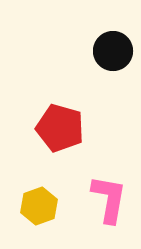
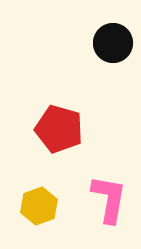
black circle: moved 8 px up
red pentagon: moved 1 px left, 1 px down
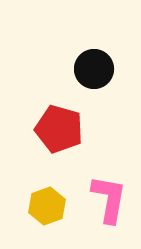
black circle: moved 19 px left, 26 px down
yellow hexagon: moved 8 px right
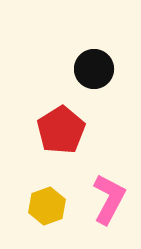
red pentagon: moved 2 px right, 1 px down; rotated 24 degrees clockwise
pink L-shape: rotated 18 degrees clockwise
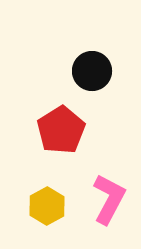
black circle: moved 2 px left, 2 px down
yellow hexagon: rotated 9 degrees counterclockwise
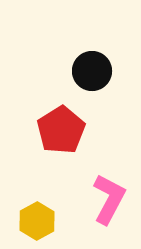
yellow hexagon: moved 10 px left, 15 px down
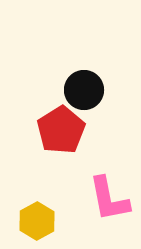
black circle: moved 8 px left, 19 px down
pink L-shape: rotated 141 degrees clockwise
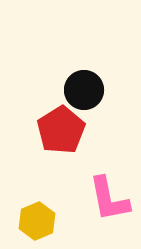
yellow hexagon: rotated 6 degrees clockwise
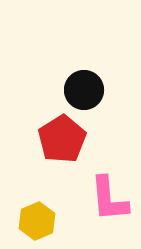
red pentagon: moved 1 px right, 9 px down
pink L-shape: rotated 6 degrees clockwise
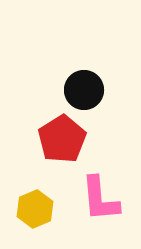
pink L-shape: moved 9 px left
yellow hexagon: moved 2 px left, 12 px up
